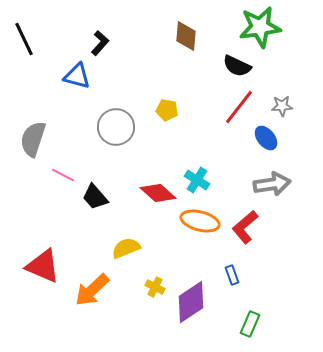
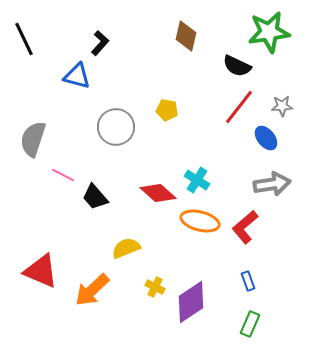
green star: moved 9 px right, 5 px down
brown diamond: rotated 8 degrees clockwise
red triangle: moved 2 px left, 5 px down
blue rectangle: moved 16 px right, 6 px down
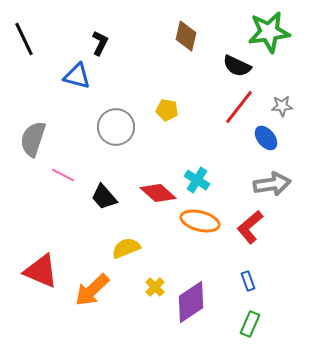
black L-shape: rotated 15 degrees counterclockwise
black trapezoid: moved 9 px right
red L-shape: moved 5 px right
yellow cross: rotated 18 degrees clockwise
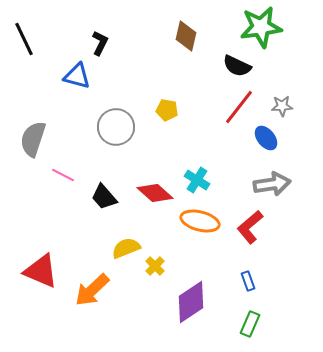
green star: moved 8 px left, 5 px up
red diamond: moved 3 px left
yellow cross: moved 21 px up
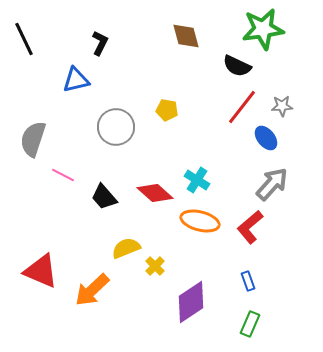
green star: moved 2 px right, 2 px down
brown diamond: rotated 28 degrees counterclockwise
blue triangle: moved 1 px left, 4 px down; rotated 28 degrees counterclockwise
red line: moved 3 px right
gray arrow: rotated 39 degrees counterclockwise
